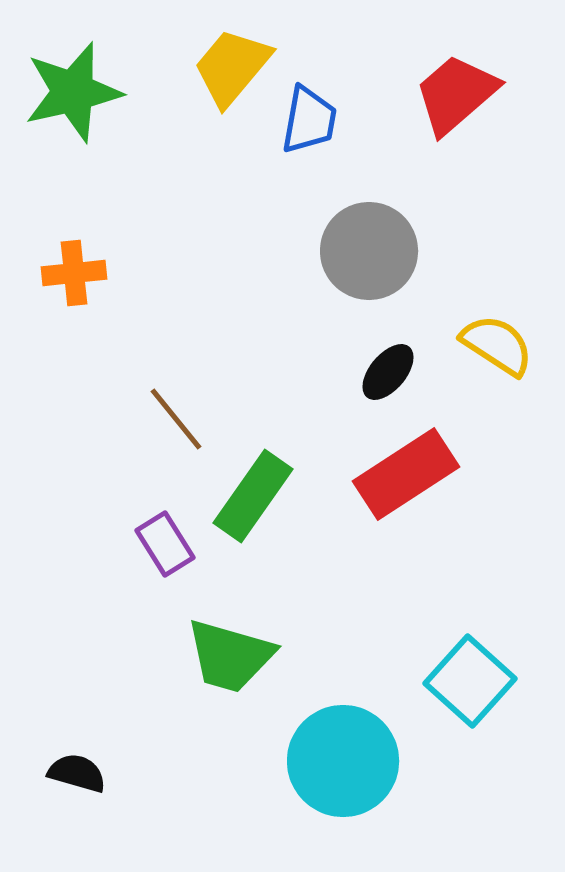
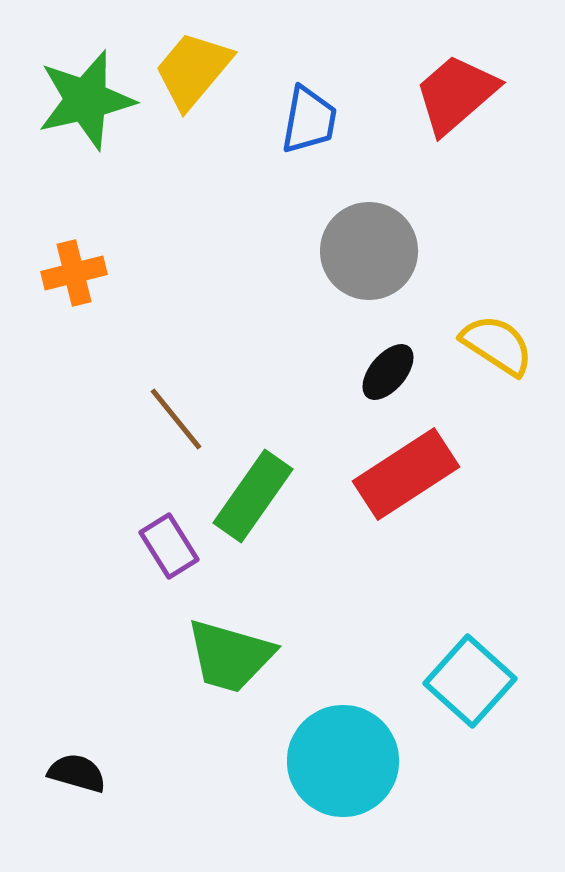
yellow trapezoid: moved 39 px left, 3 px down
green star: moved 13 px right, 8 px down
orange cross: rotated 8 degrees counterclockwise
purple rectangle: moved 4 px right, 2 px down
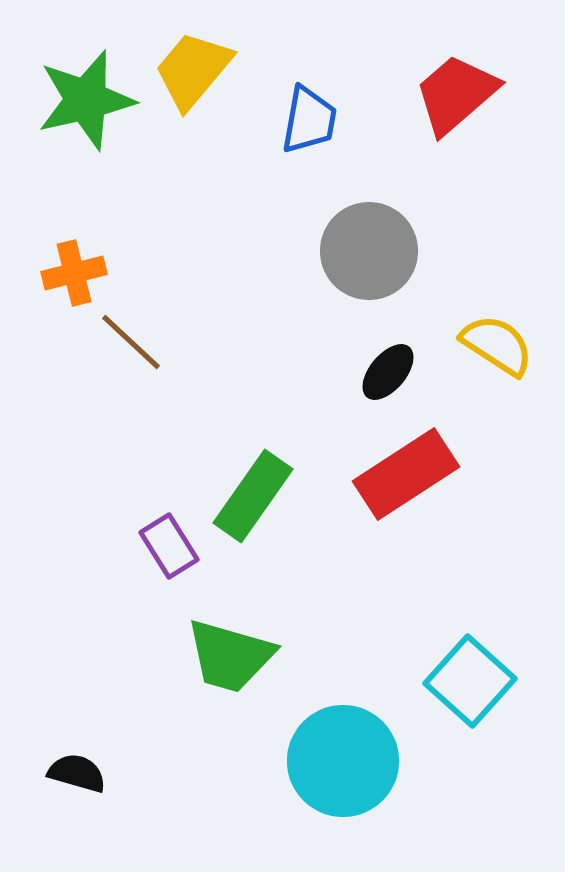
brown line: moved 45 px left, 77 px up; rotated 8 degrees counterclockwise
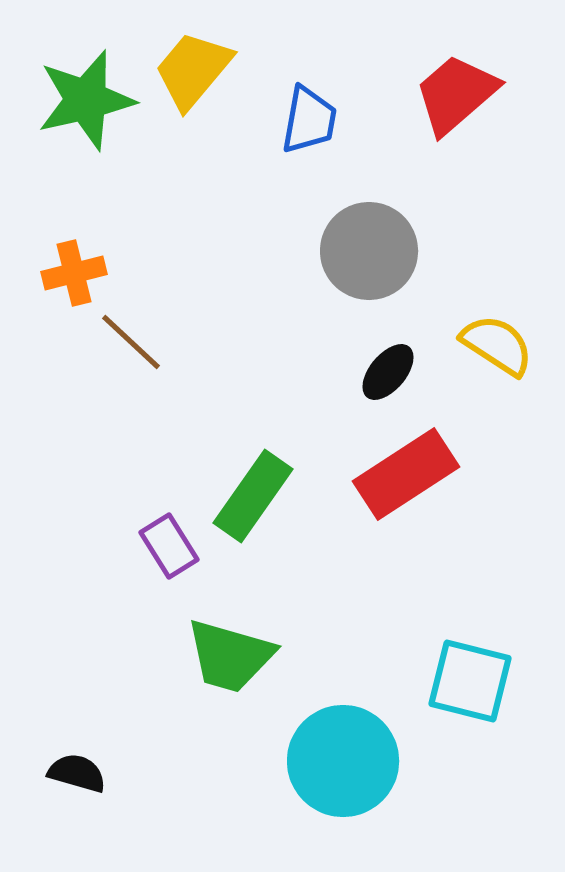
cyan square: rotated 28 degrees counterclockwise
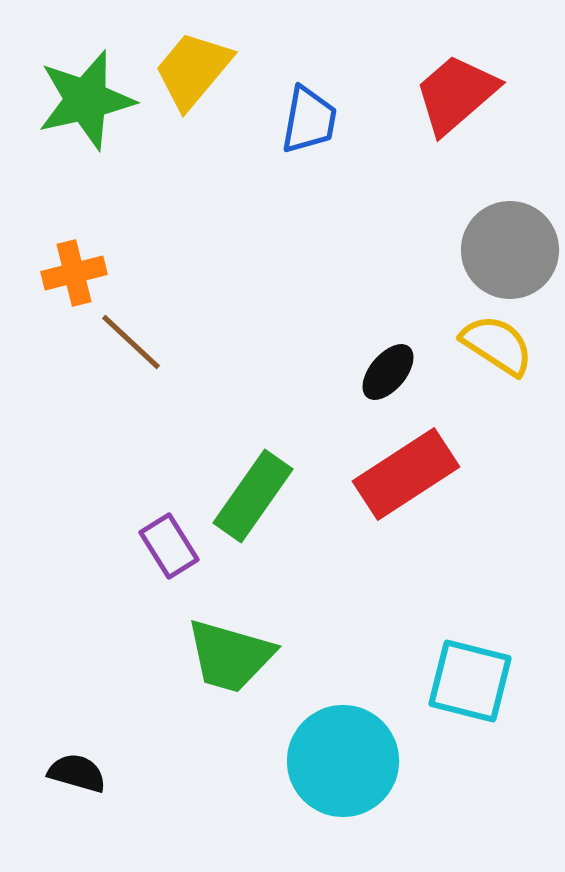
gray circle: moved 141 px right, 1 px up
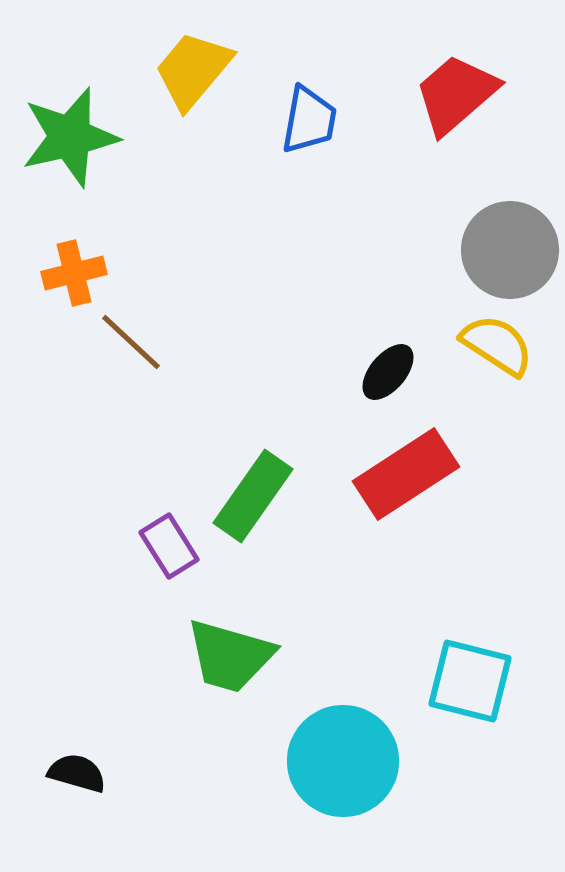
green star: moved 16 px left, 37 px down
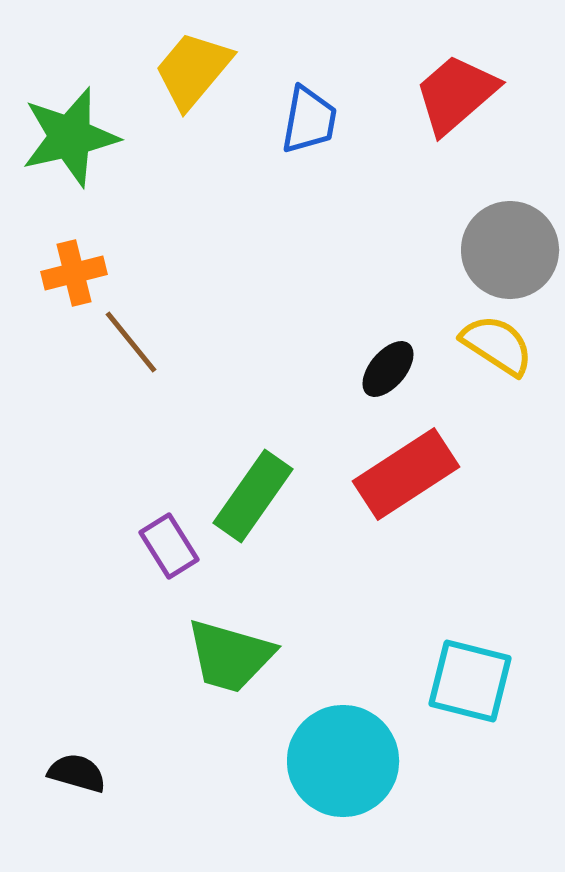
brown line: rotated 8 degrees clockwise
black ellipse: moved 3 px up
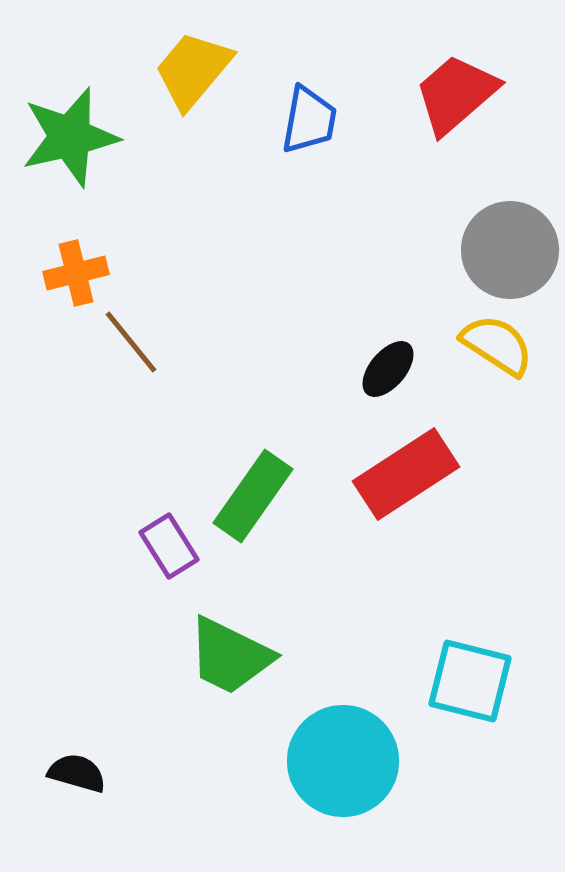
orange cross: moved 2 px right
green trapezoid: rotated 10 degrees clockwise
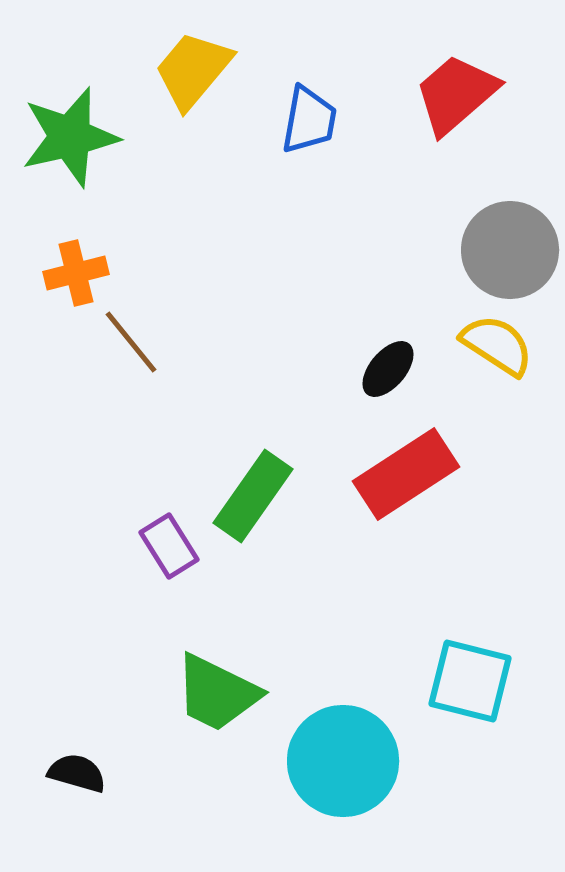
green trapezoid: moved 13 px left, 37 px down
